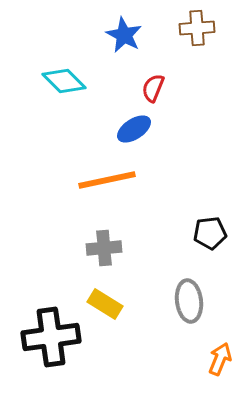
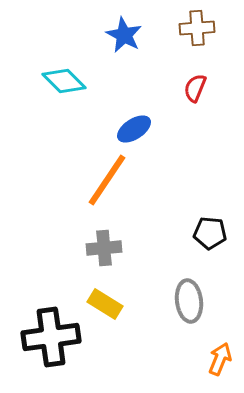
red semicircle: moved 42 px right
orange line: rotated 44 degrees counterclockwise
black pentagon: rotated 12 degrees clockwise
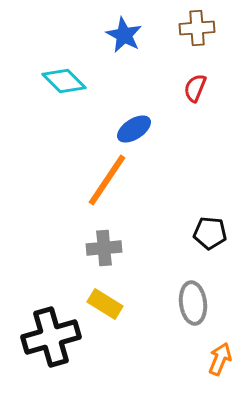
gray ellipse: moved 4 px right, 2 px down
black cross: rotated 8 degrees counterclockwise
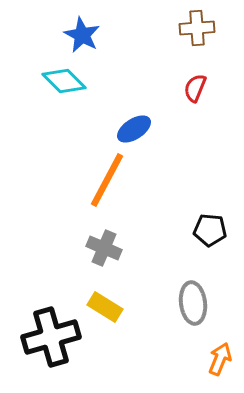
blue star: moved 42 px left
orange line: rotated 6 degrees counterclockwise
black pentagon: moved 3 px up
gray cross: rotated 28 degrees clockwise
yellow rectangle: moved 3 px down
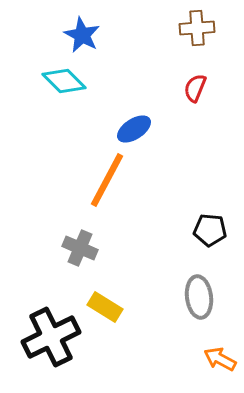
gray cross: moved 24 px left
gray ellipse: moved 6 px right, 6 px up
black cross: rotated 10 degrees counterclockwise
orange arrow: rotated 84 degrees counterclockwise
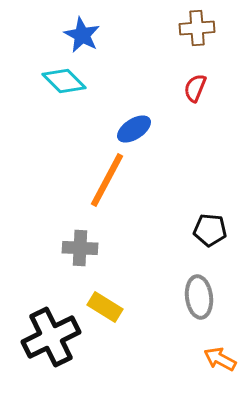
gray cross: rotated 20 degrees counterclockwise
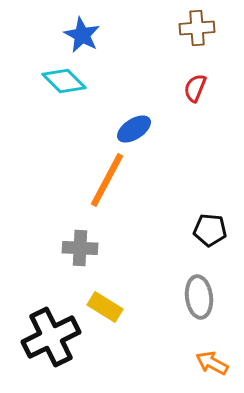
orange arrow: moved 8 px left, 4 px down
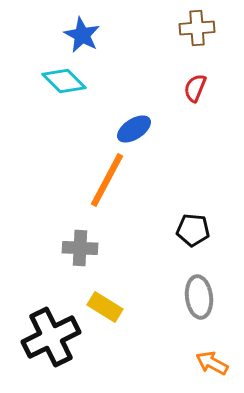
black pentagon: moved 17 px left
